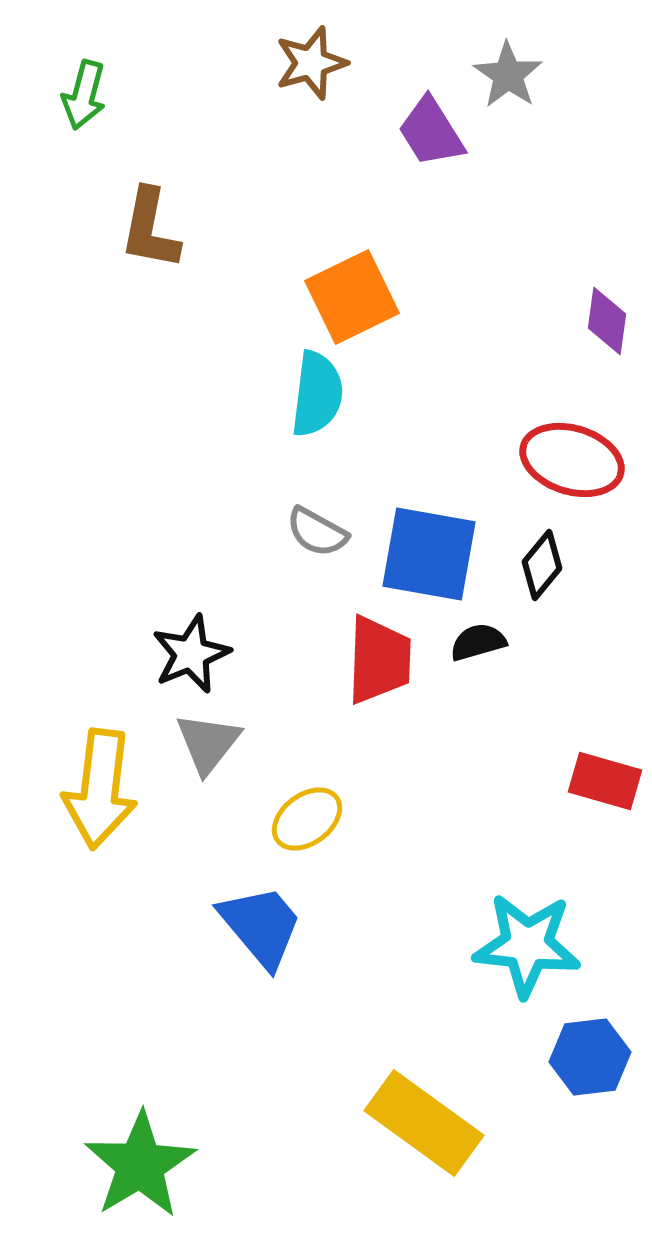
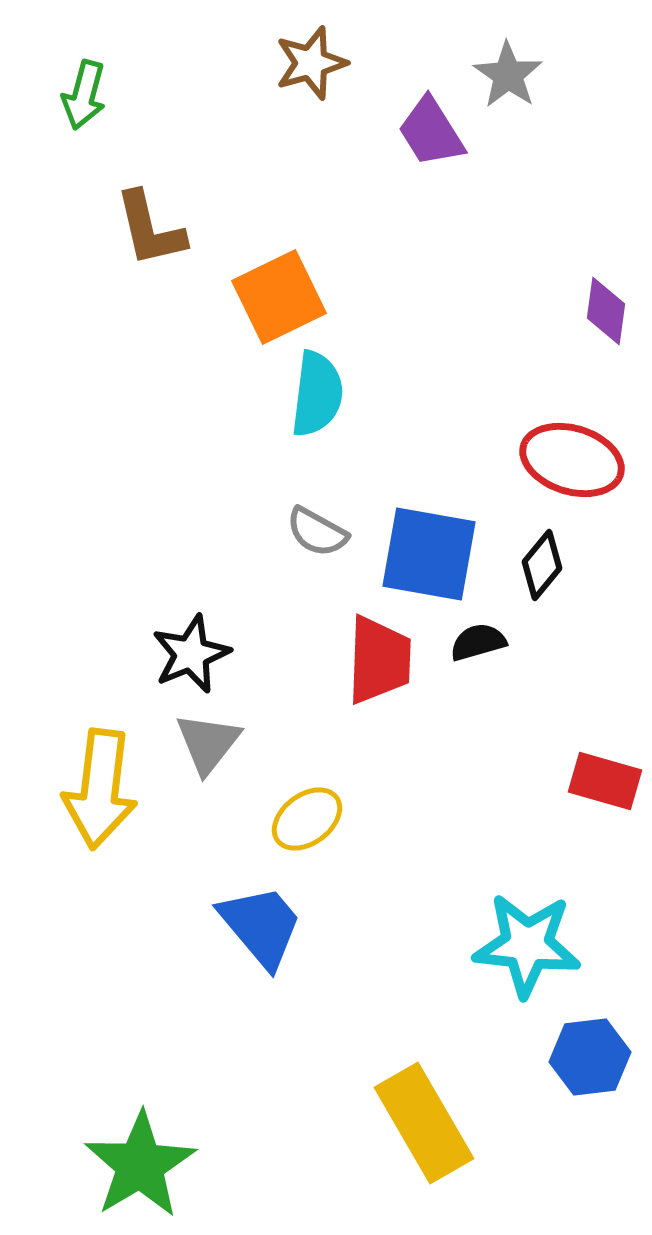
brown L-shape: rotated 24 degrees counterclockwise
orange square: moved 73 px left
purple diamond: moved 1 px left, 10 px up
yellow rectangle: rotated 24 degrees clockwise
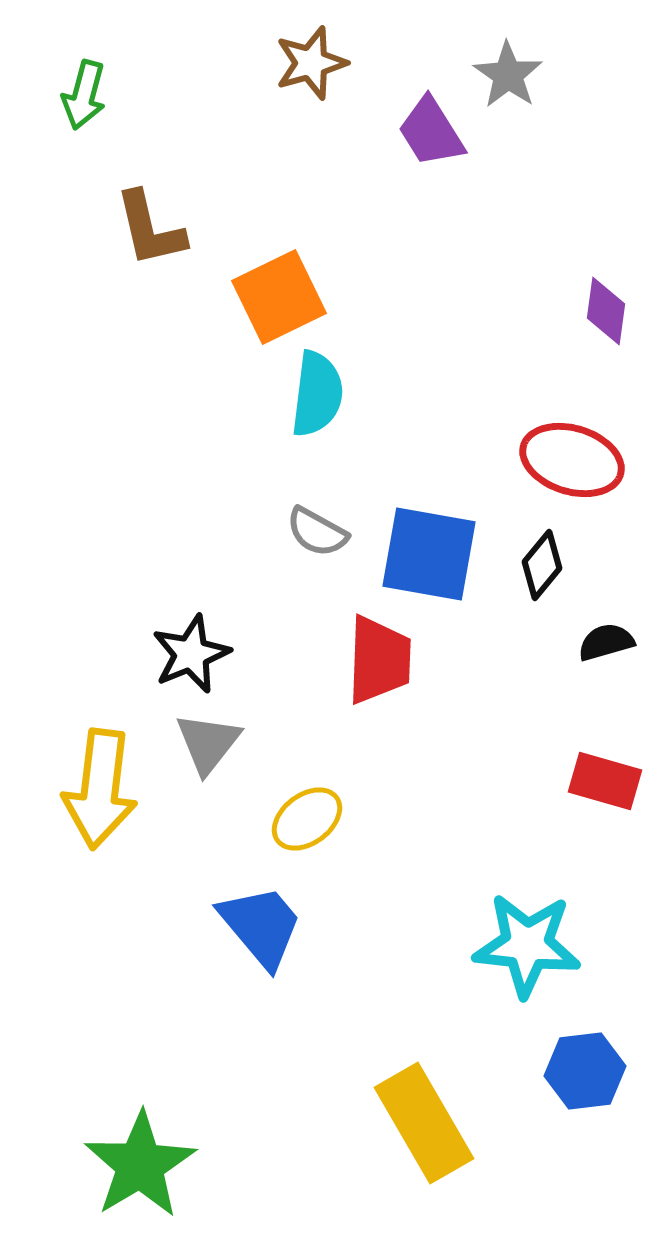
black semicircle: moved 128 px right
blue hexagon: moved 5 px left, 14 px down
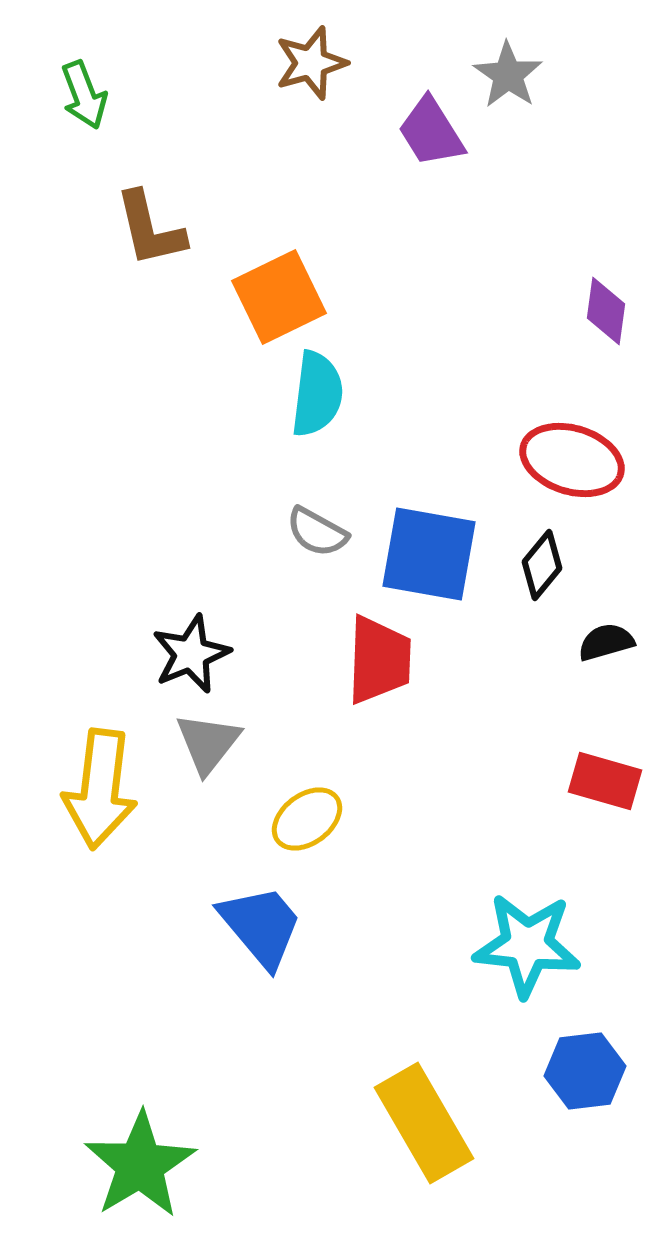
green arrow: rotated 36 degrees counterclockwise
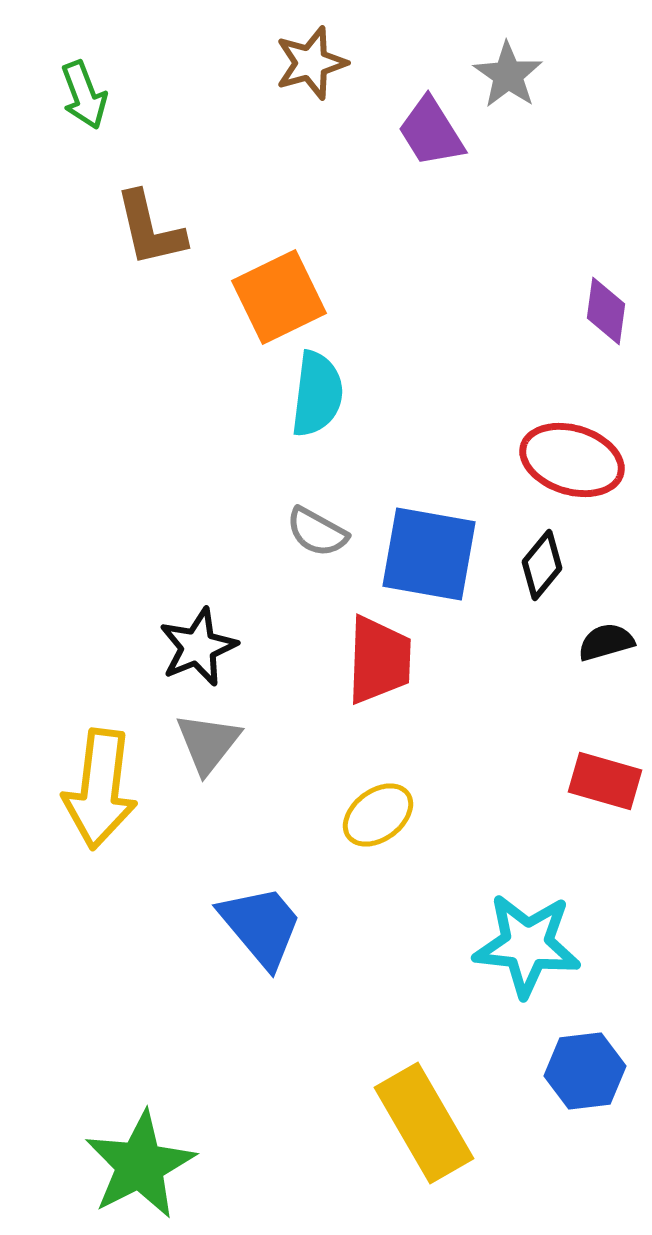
black star: moved 7 px right, 7 px up
yellow ellipse: moved 71 px right, 4 px up
green star: rotated 4 degrees clockwise
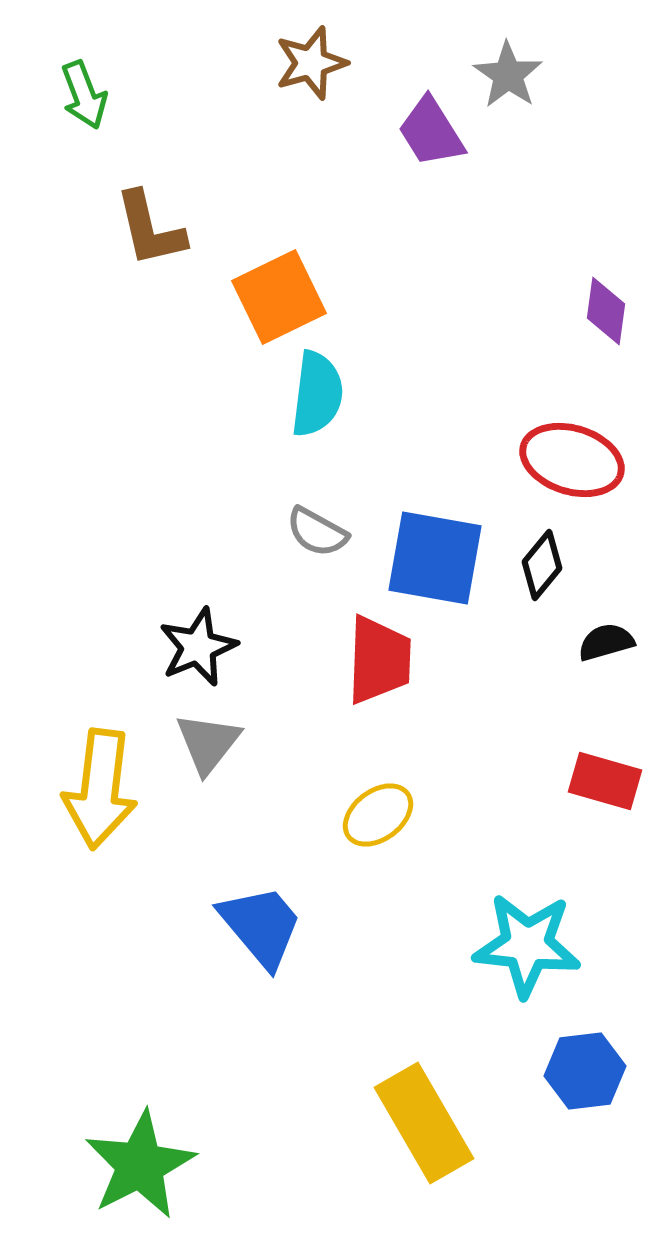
blue square: moved 6 px right, 4 px down
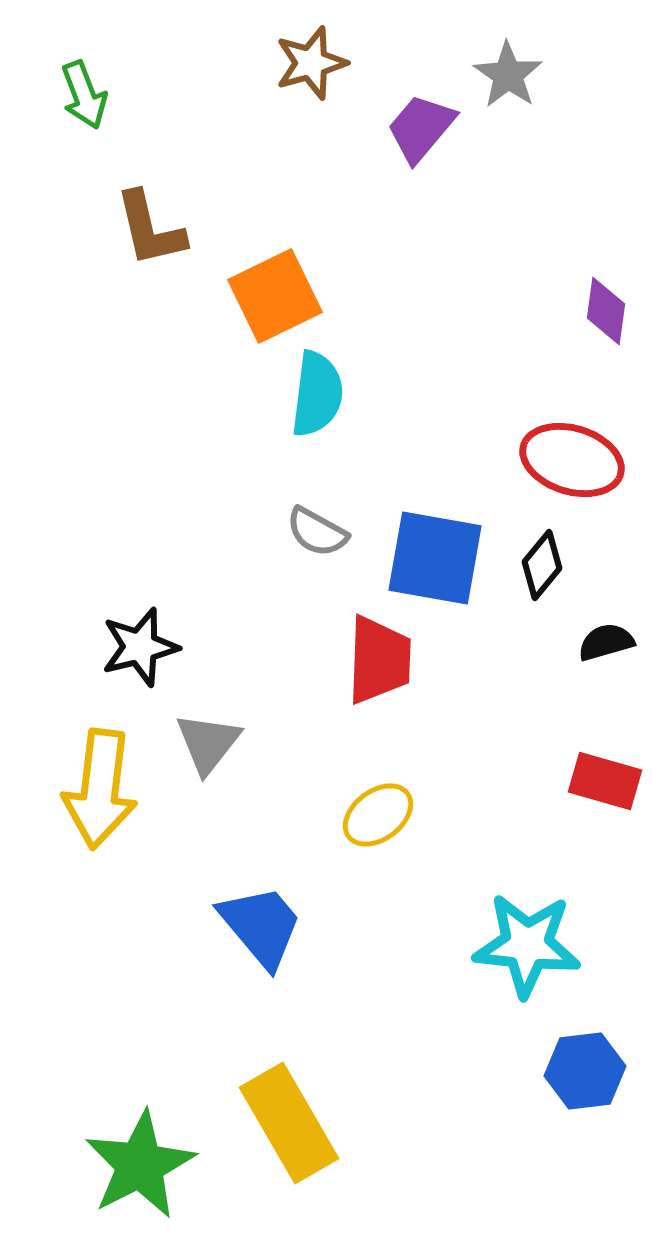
purple trapezoid: moved 10 px left, 4 px up; rotated 72 degrees clockwise
orange square: moved 4 px left, 1 px up
black star: moved 58 px left; rotated 8 degrees clockwise
yellow rectangle: moved 135 px left
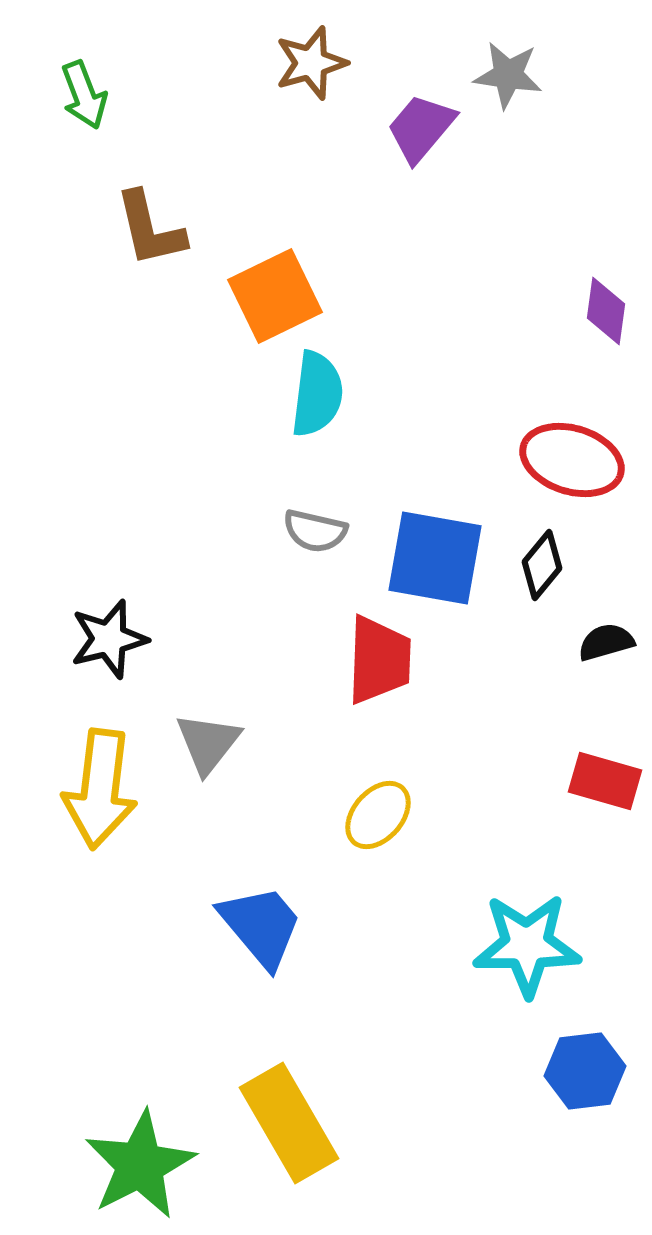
gray star: rotated 26 degrees counterclockwise
gray semicircle: moved 2 px left, 1 px up; rotated 16 degrees counterclockwise
black star: moved 31 px left, 8 px up
yellow ellipse: rotated 12 degrees counterclockwise
cyan star: rotated 6 degrees counterclockwise
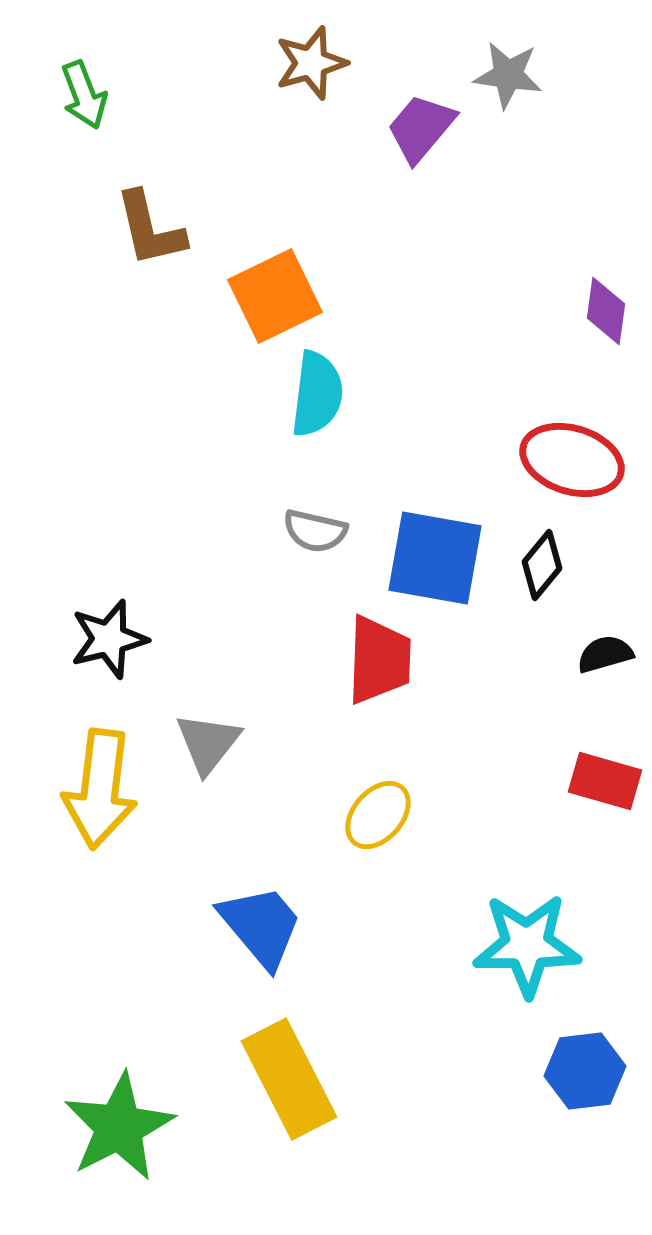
black semicircle: moved 1 px left, 12 px down
yellow rectangle: moved 44 px up; rotated 3 degrees clockwise
green star: moved 21 px left, 38 px up
